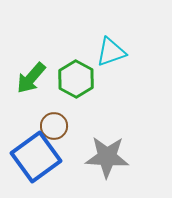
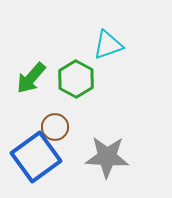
cyan triangle: moved 3 px left, 7 px up
brown circle: moved 1 px right, 1 px down
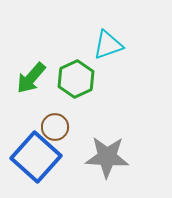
green hexagon: rotated 6 degrees clockwise
blue square: rotated 12 degrees counterclockwise
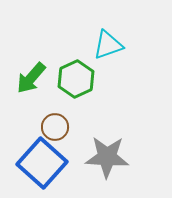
blue square: moved 6 px right, 6 px down
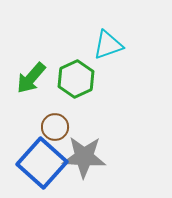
gray star: moved 23 px left
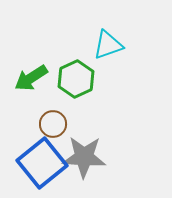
green arrow: rotated 16 degrees clockwise
brown circle: moved 2 px left, 3 px up
blue square: rotated 9 degrees clockwise
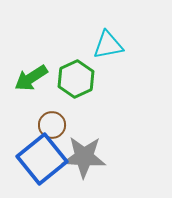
cyan triangle: rotated 8 degrees clockwise
brown circle: moved 1 px left, 1 px down
blue square: moved 4 px up
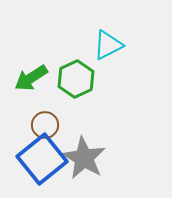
cyan triangle: rotated 16 degrees counterclockwise
brown circle: moved 7 px left
gray star: moved 1 px down; rotated 27 degrees clockwise
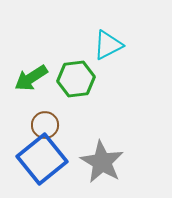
green hexagon: rotated 18 degrees clockwise
gray star: moved 18 px right, 4 px down
